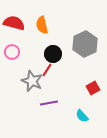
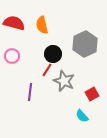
pink circle: moved 4 px down
gray star: moved 32 px right
red square: moved 1 px left, 6 px down
purple line: moved 19 px left, 11 px up; rotated 72 degrees counterclockwise
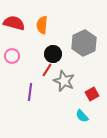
orange semicircle: rotated 18 degrees clockwise
gray hexagon: moved 1 px left, 1 px up
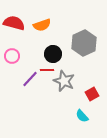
orange semicircle: rotated 114 degrees counterclockwise
red line: rotated 56 degrees clockwise
purple line: moved 13 px up; rotated 36 degrees clockwise
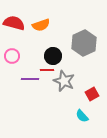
orange semicircle: moved 1 px left
black circle: moved 2 px down
purple line: rotated 48 degrees clockwise
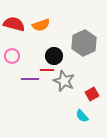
red semicircle: moved 1 px down
black circle: moved 1 px right
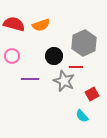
red line: moved 29 px right, 3 px up
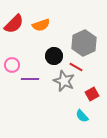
red semicircle: rotated 120 degrees clockwise
pink circle: moved 9 px down
red line: rotated 32 degrees clockwise
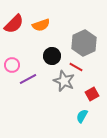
black circle: moved 2 px left
purple line: moved 2 px left; rotated 30 degrees counterclockwise
cyan semicircle: rotated 72 degrees clockwise
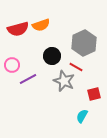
red semicircle: moved 4 px right, 5 px down; rotated 30 degrees clockwise
red square: moved 2 px right; rotated 16 degrees clockwise
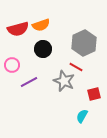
black circle: moved 9 px left, 7 px up
purple line: moved 1 px right, 3 px down
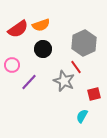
red semicircle: rotated 20 degrees counterclockwise
red line: rotated 24 degrees clockwise
purple line: rotated 18 degrees counterclockwise
